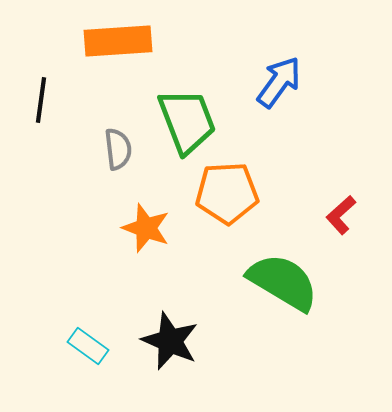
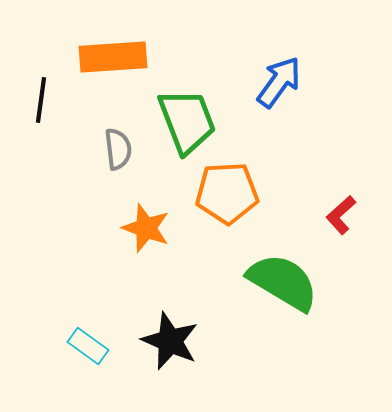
orange rectangle: moved 5 px left, 16 px down
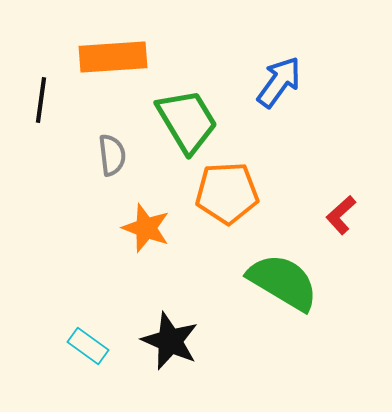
green trapezoid: rotated 10 degrees counterclockwise
gray semicircle: moved 6 px left, 6 px down
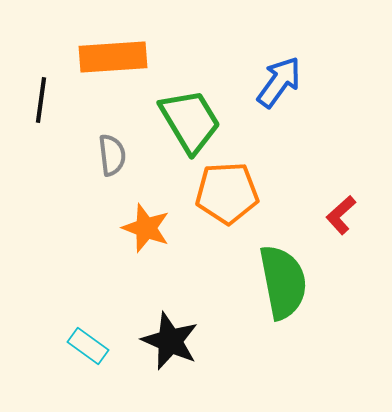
green trapezoid: moved 3 px right
green semicircle: rotated 48 degrees clockwise
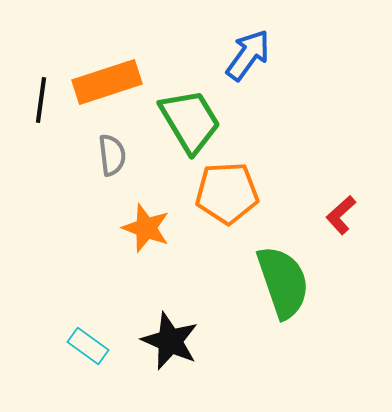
orange rectangle: moved 6 px left, 25 px down; rotated 14 degrees counterclockwise
blue arrow: moved 31 px left, 27 px up
green semicircle: rotated 8 degrees counterclockwise
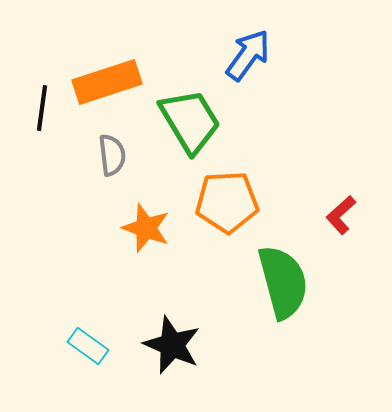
black line: moved 1 px right, 8 px down
orange pentagon: moved 9 px down
green semicircle: rotated 4 degrees clockwise
black star: moved 2 px right, 4 px down
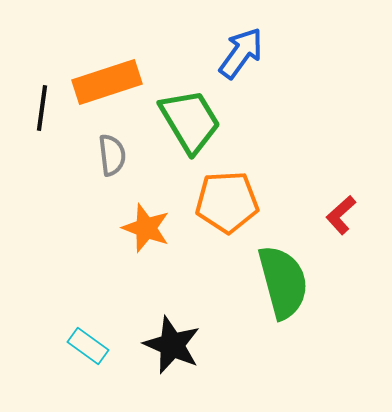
blue arrow: moved 7 px left, 2 px up
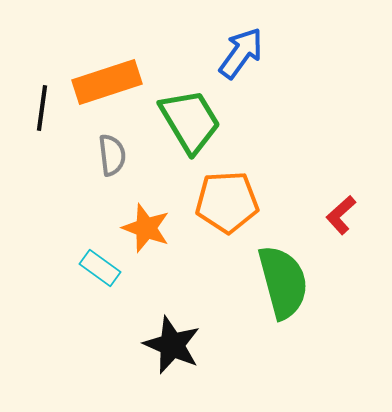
cyan rectangle: moved 12 px right, 78 px up
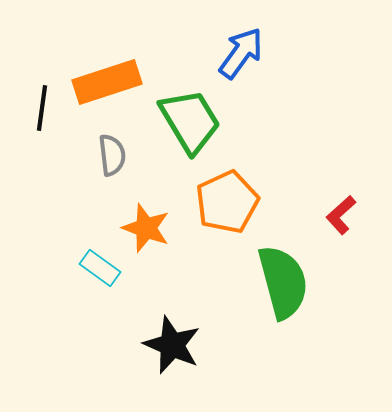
orange pentagon: rotated 22 degrees counterclockwise
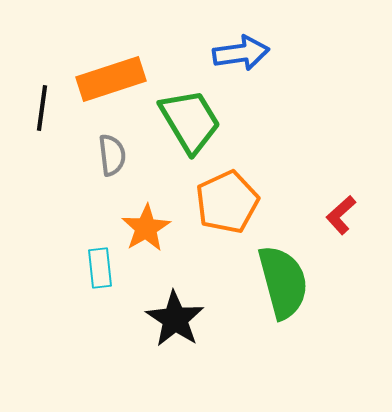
blue arrow: rotated 46 degrees clockwise
orange rectangle: moved 4 px right, 3 px up
orange star: rotated 21 degrees clockwise
cyan rectangle: rotated 48 degrees clockwise
black star: moved 3 px right, 26 px up; rotated 10 degrees clockwise
